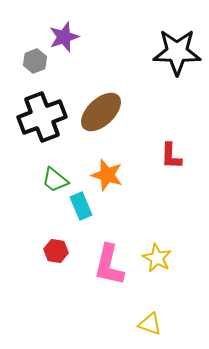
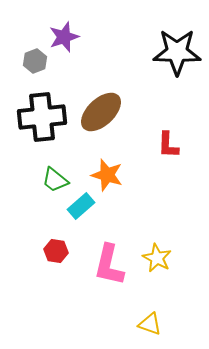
black cross: rotated 15 degrees clockwise
red L-shape: moved 3 px left, 11 px up
cyan rectangle: rotated 72 degrees clockwise
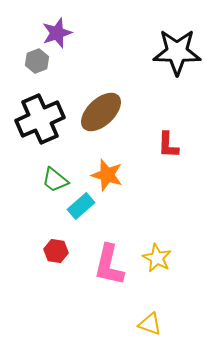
purple star: moved 7 px left, 4 px up
gray hexagon: moved 2 px right
black cross: moved 2 px left, 2 px down; rotated 18 degrees counterclockwise
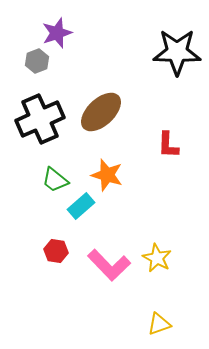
pink L-shape: rotated 57 degrees counterclockwise
yellow triangle: moved 9 px right; rotated 40 degrees counterclockwise
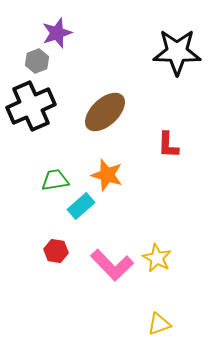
brown ellipse: moved 4 px right
black cross: moved 9 px left, 13 px up
green trapezoid: rotated 132 degrees clockwise
pink L-shape: moved 3 px right
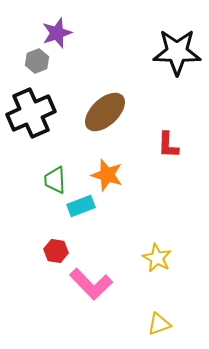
black cross: moved 7 px down
green trapezoid: rotated 84 degrees counterclockwise
cyan rectangle: rotated 20 degrees clockwise
pink L-shape: moved 21 px left, 19 px down
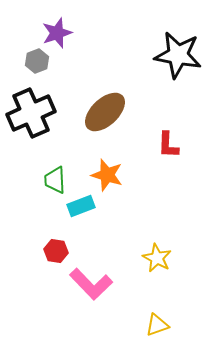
black star: moved 1 px right, 3 px down; rotated 9 degrees clockwise
yellow triangle: moved 2 px left, 1 px down
